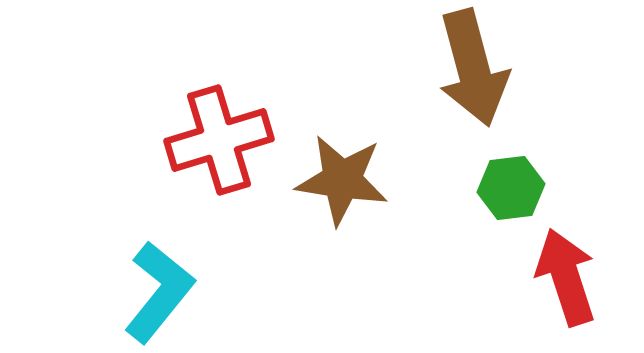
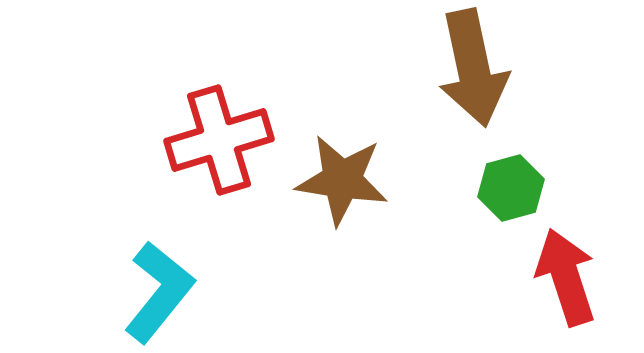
brown arrow: rotated 3 degrees clockwise
green hexagon: rotated 8 degrees counterclockwise
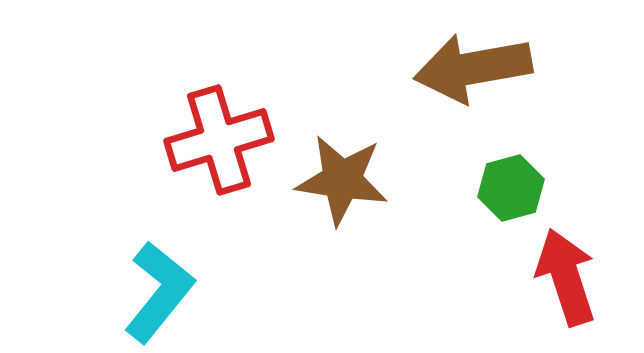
brown arrow: rotated 92 degrees clockwise
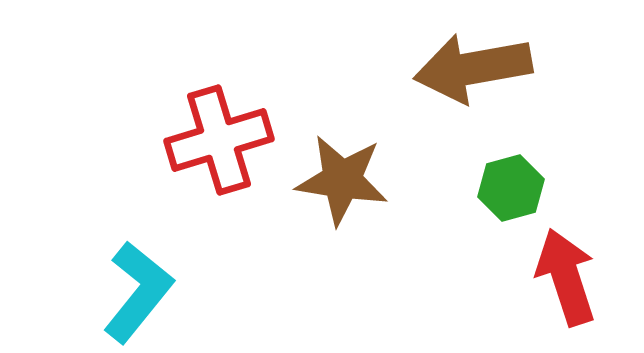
cyan L-shape: moved 21 px left
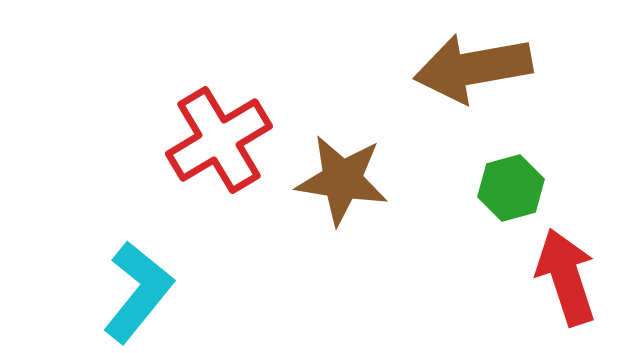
red cross: rotated 14 degrees counterclockwise
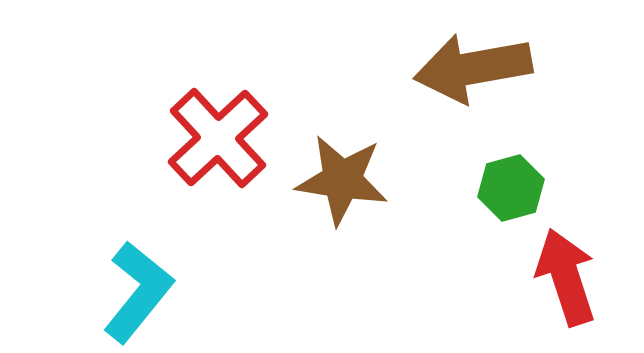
red cross: moved 1 px left, 2 px up; rotated 12 degrees counterclockwise
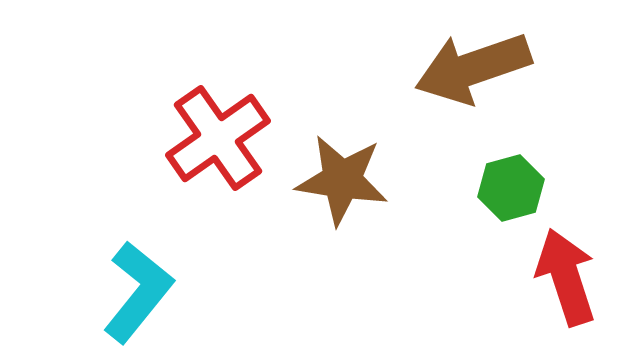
brown arrow: rotated 9 degrees counterclockwise
red cross: rotated 8 degrees clockwise
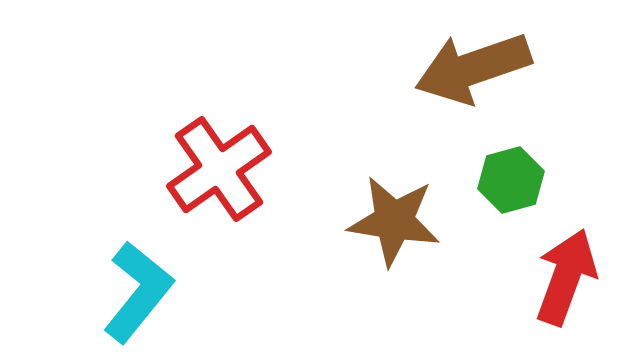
red cross: moved 1 px right, 31 px down
brown star: moved 52 px right, 41 px down
green hexagon: moved 8 px up
red arrow: rotated 38 degrees clockwise
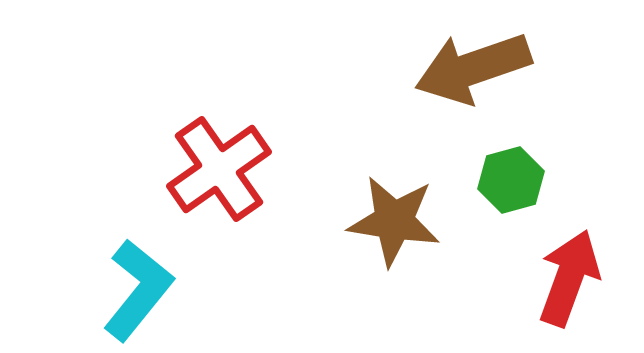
red arrow: moved 3 px right, 1 px down
cyan L-shape: moved 2 px up
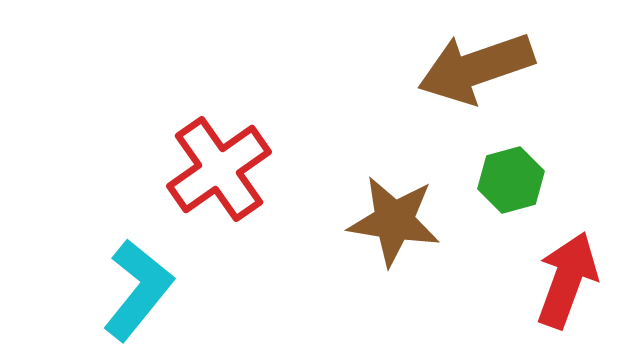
brown arrow: moved 3 px right
red arrow: moved 2 px left, 2 px down
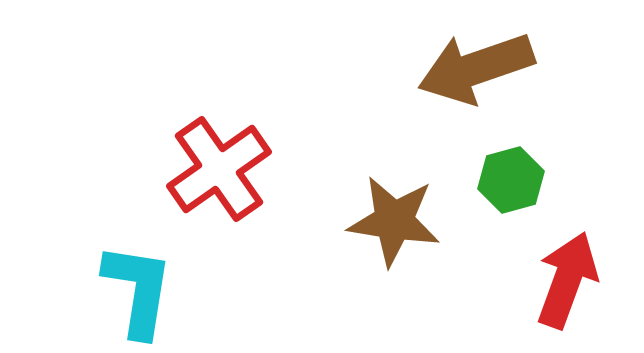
cyan L-shape: rotated 30 degrees counterclockwise
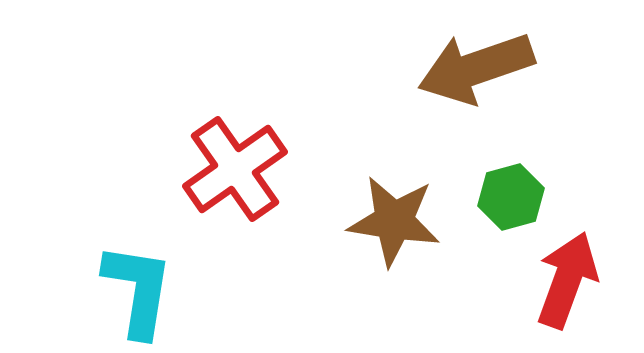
red cross: moved 16 px right
green hexagon: moved 17 px down
